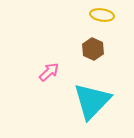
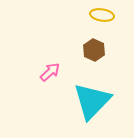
brown hexagon: moved 1 px right, 1 px down
pink arrow: moved 1 px right
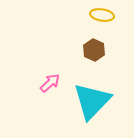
pink arrow: moved 11 px down
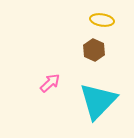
yellow ellipse: moved 5 px down
cyan triangle: moved 6 px right
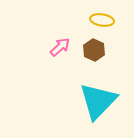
pink arrow: moved 10 px right, 36 px up
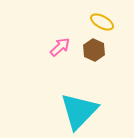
yellow ellipse: moved 2 px down; rotated 20 degrees clockwise
cyan triangle: moved 19 px left, 10 px down
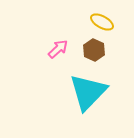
pink arrow: moved 2 px left, 2 px down
cyan triangle: moved 9 px right, 19 px up
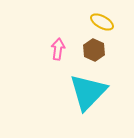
pink arrow: rotated 40 degrees counterclockwise
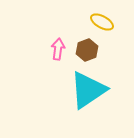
brown hexagon: moved 7 px left; rotated 15 degrees clockwise
cyan triangle: moved 2 px up; rotated 12 degrees clockwise
